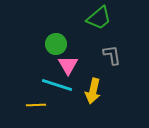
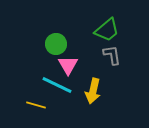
green trapezoid: moved 8 px right, 12 px down
cyan line: rotated 8 degrees clockwise
yellow line: rotated 18 degrees clockwise
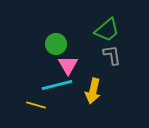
cyan line: rotated 40 degrees counterclockwise
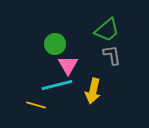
green circle: moved 1 px left
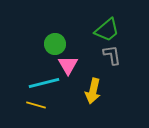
cyan line: moved 13 px left, 2 px up
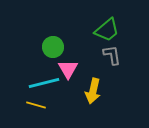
green circle: moved 2 px left, 3 px down
pink triangle: moved 4 px down
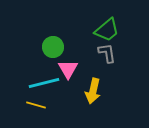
gray L-shape: moved 5 px left, 2 px up
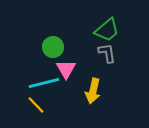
pink triangle: moved 2 px left
yellow line: rotated 30 degrees clockwise
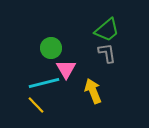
green circle: moved 2 px left, 1 px down
yellow arrow: rotated 145 degrees clockwise
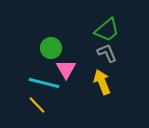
gray L-shape: rotated 15 degrees counterclockwise
cyan line: rotated 28 degrees clockwise
yellow arrow: moved 9 px right, 9 px up
yellow line: moved 1 px right
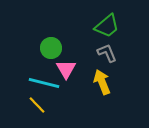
green trapezoid: moved 4 px up
